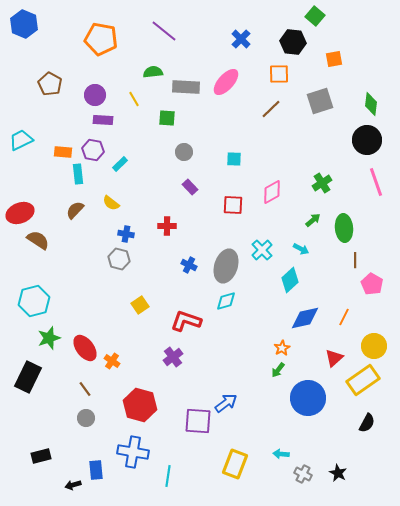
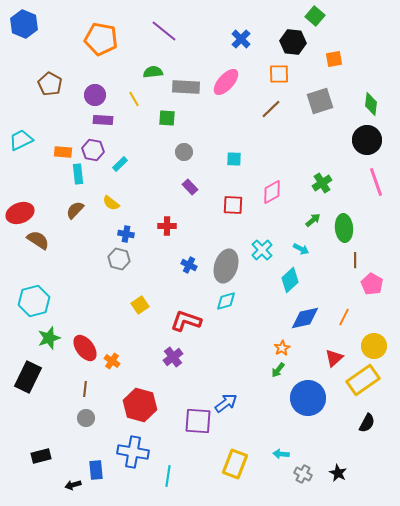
brown line at (85, 389): rotated 42 degrees clockwise
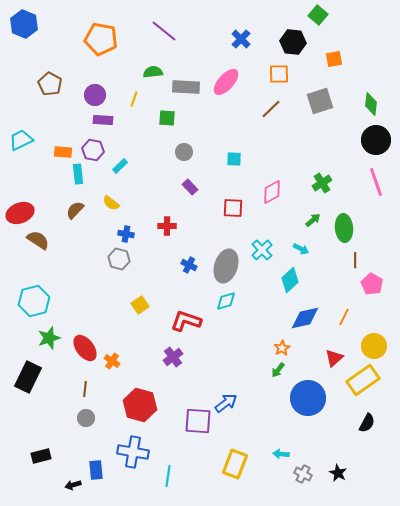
green square at (315, 16): moved 3 px right, 1 px up
yellow line at (134, 99): rotated 49 degrees clockwise
black circle at (367, 140): moved 9 px right
cyan rectangle at (120, 164): moved 2 px down
red square at (233, 205): moved 3 px down
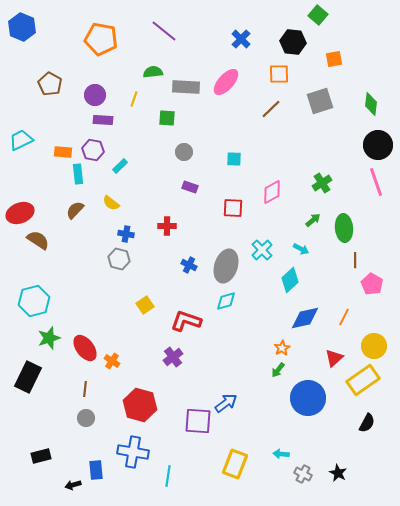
blue hexagon at (24, 24): moved 2 px left, 3 px down
black circle at (376, 140): moved 2 px right, 5 px down
purple rectangle at (190, 187): rotated 28 degrees counterclockwise
yellow square at (140, 305): moved 5 px right
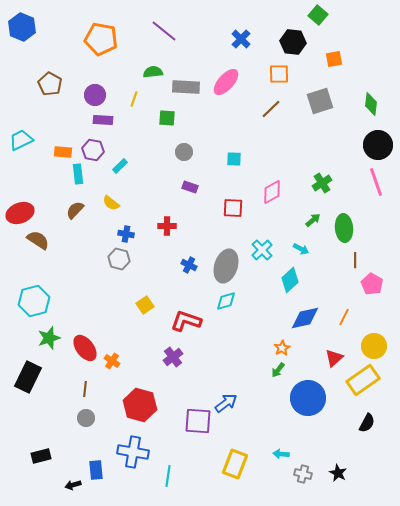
gray cross at (303, 474): rotated 12 degrees counterclockwise
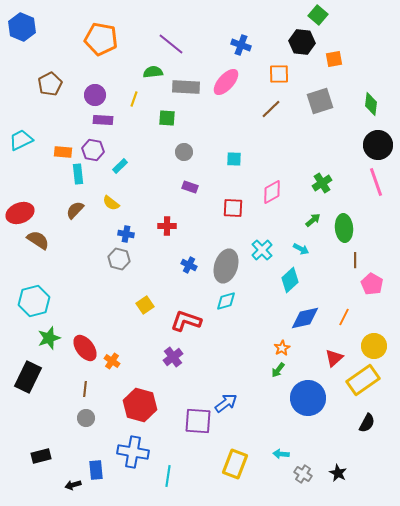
purple line at (164, 31): moved 7 px right, 13 px down
blue cross at (241, 39): moved 6 px down; rotated 24 degrees counterclockwise
black hexagon at (293, 42): moved 9 px right
brown pentagon at (50, 84): rotated 15 degrees clockwise
gray cross at (303, 474): rotated 18 degrees clockwise
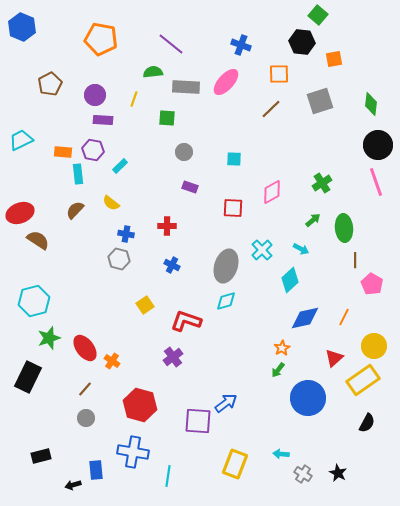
blue cross at (189, 265): moved 17 px left
brown line at (85, 389): rotated 35 degrees clockwise
